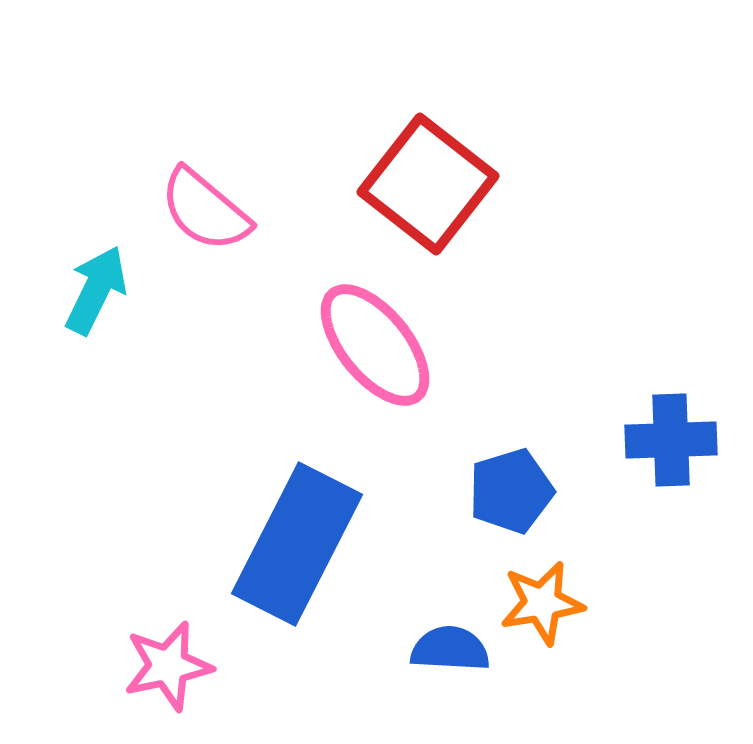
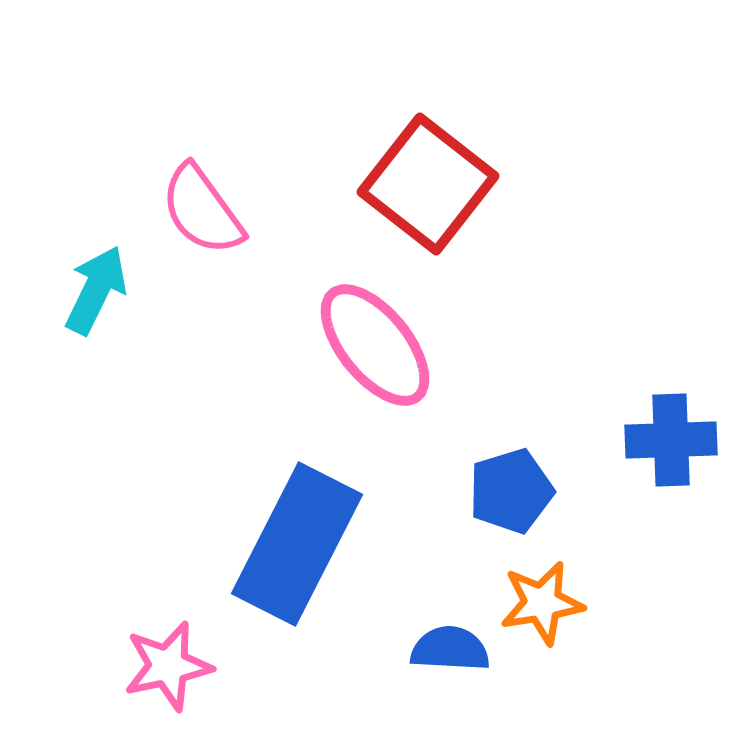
pink semicircle: moved 3 px left; rotated 14 degrees clockwise
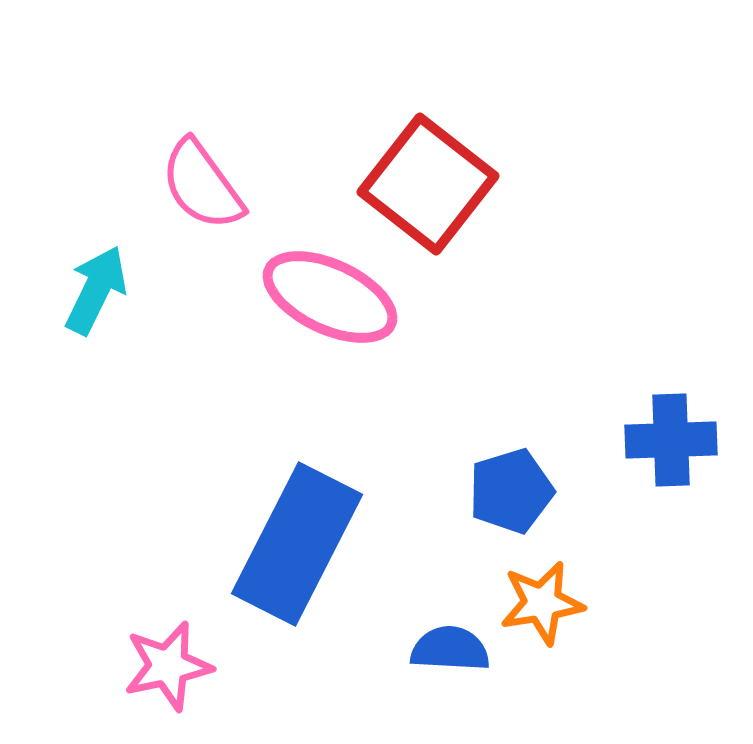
pink semicircle: moved 25 px up
pink ellipse: moved 45 px left, 48 px up; rotated 26 degrees counterclockwise
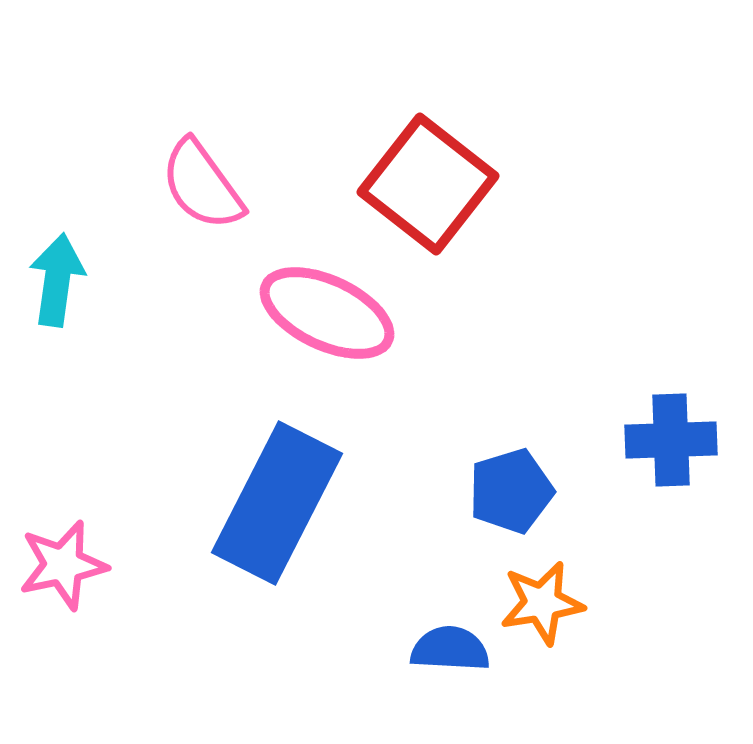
cyan arrow: moved 39 px left, 10 px up; rotated 18 degrees counterclockwise
pink ellipse: moved 3 px left, 16 px down
blue rectangle: moved 20 px left, 41 px up
pink star: moved 105 px left, 101 px up
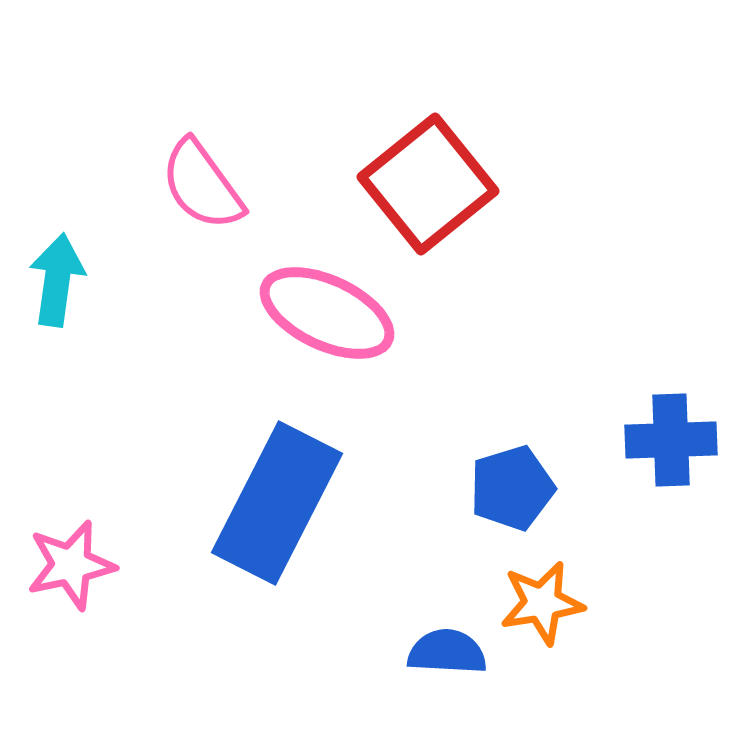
red square: rotated 13 degrees clockwise
blue pentagon: moved 1 px right, 3 px up
pink star: moved 8 px right
blue semicircle: moved 3 px left, 3 px down
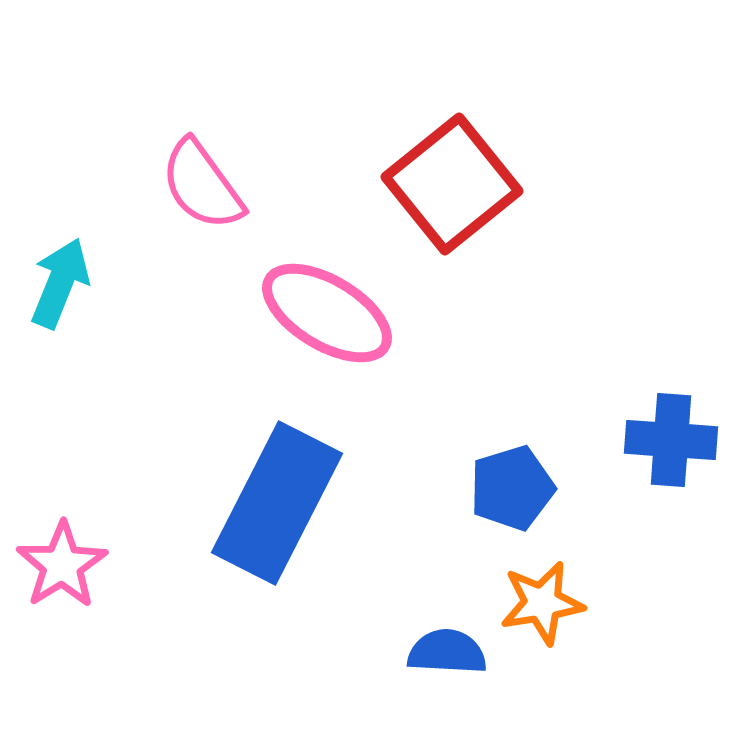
red square: moved 24 px right
cyan arrow: moved 3 px right, 3 px down; rotated 14 degrees clockwise
pink ellipse: rotated 6 degrees clockwise
blue cross: rotated 6 degrees clockwise
pink star: moved 9 px left; rotated 20 degrees counterclockwise
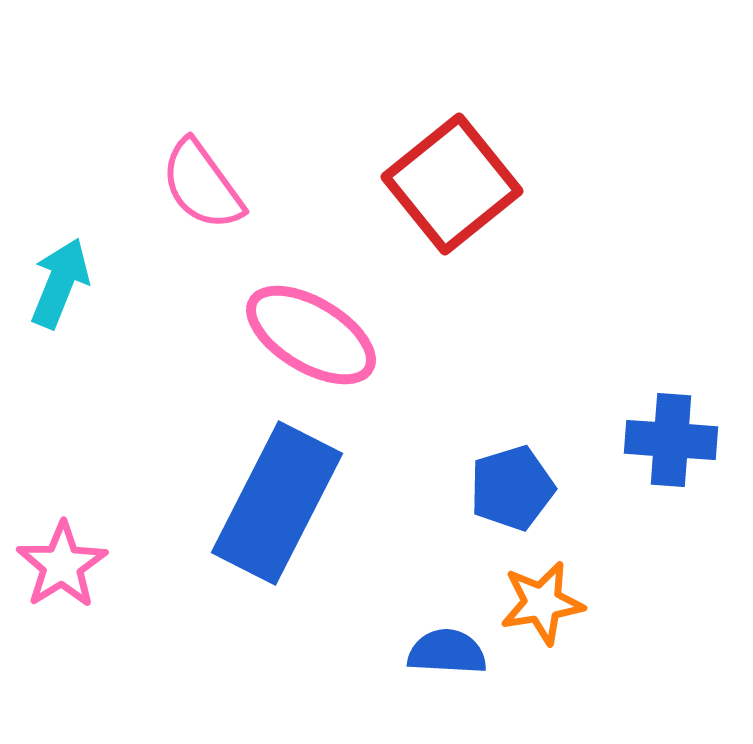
pink ellipse: moved 16 px left, 22 px down
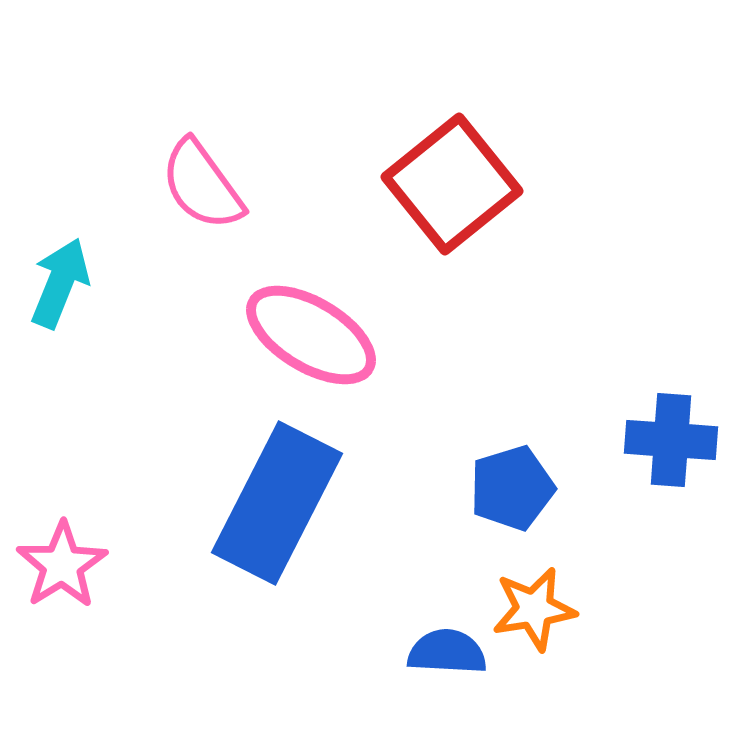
orange star: moved 8 px left, 6 px down
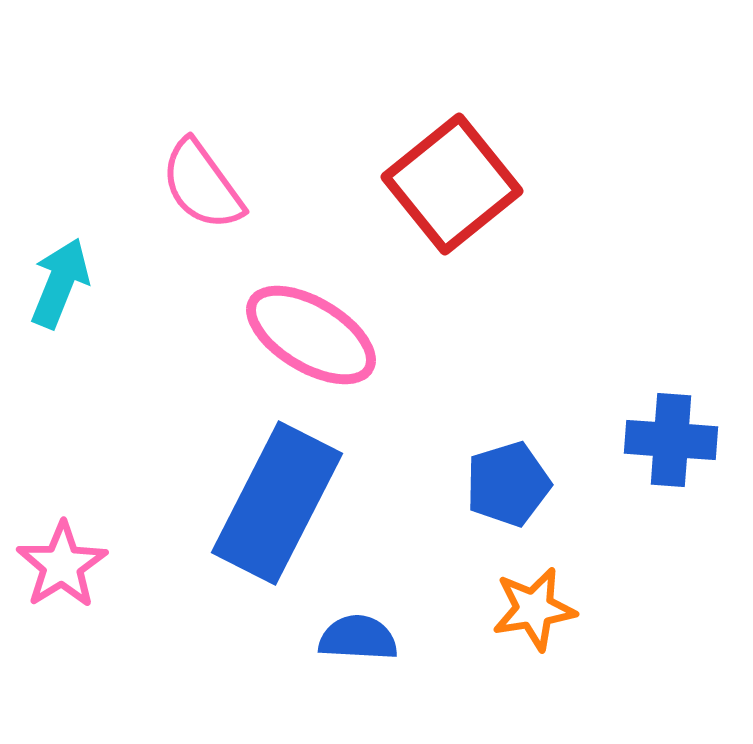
blue pentagon: moved 4 px left, 4 px up
blue semicircle: moved 89 px left, 14 px up
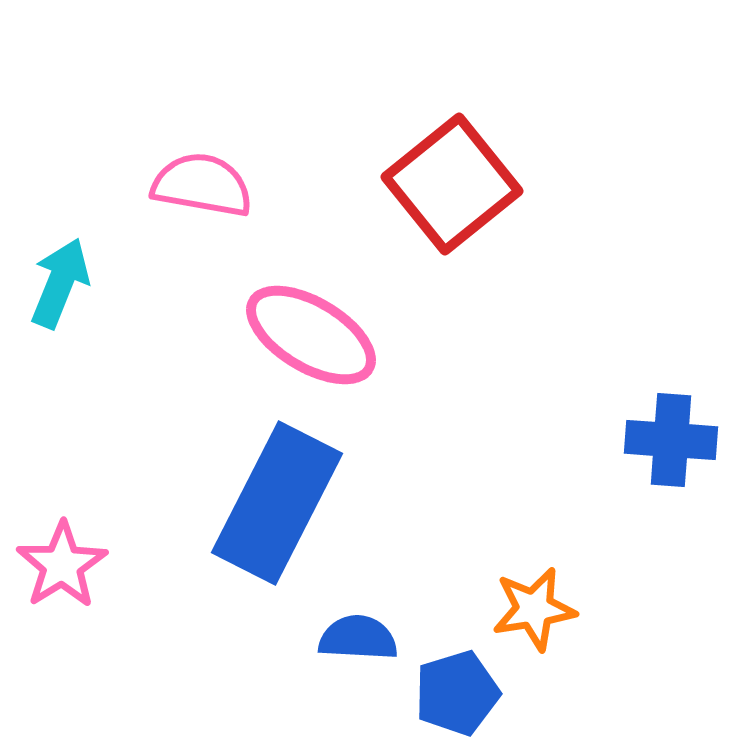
pink semicircle: rotated 136 degrees clockwise
blue pentagon: moved 51 px left, 209 px down
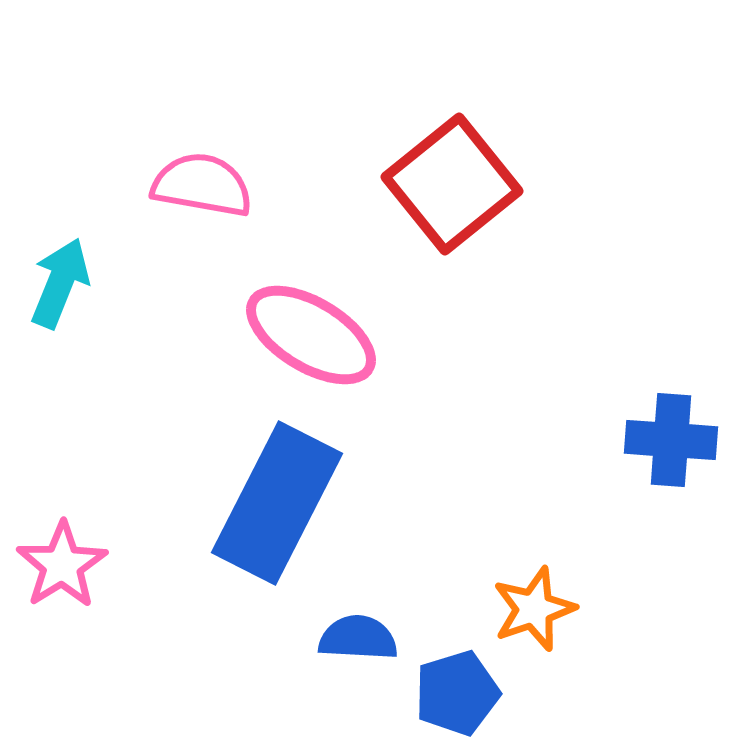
orange star: rotated 10 degrees counterclockwise
